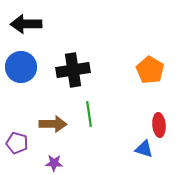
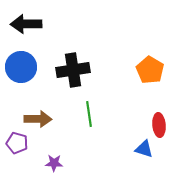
brown arrow: moved 15 px left, 5 px up
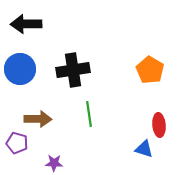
blue circle: moved 1 px left, 2 px down
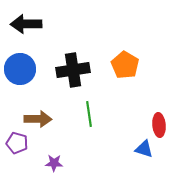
orange pentagon: moved 25 px left, 5 px up
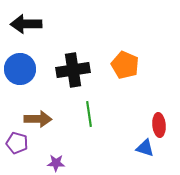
orange pentagon: rotated 8 degrees counterclockwise
blue triangle: moved 1 px right, 1 px up
purple star: moved 2 px right
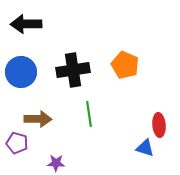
blue circle: moved 1 px right, 3 px down
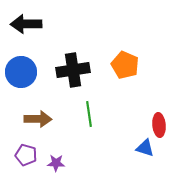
purple pentagon: moved 9 px right, 12 px down
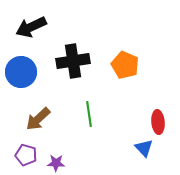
black arrow: moved 5 px right, 3 px down; rotated 24 degrees counterclockwise
black cross: moved 9 px up
brown arrow: rotated 136 degrees clockwise
red ellipse: moved 1 px left, 3 px up
blue triangle: moved 1 px left; rotated 30 degrees clockwise
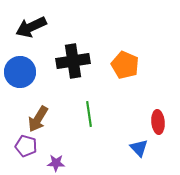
blue circle: moved 1 px left
brown arrow: rotated 16 degrees counterclockwise
blue triangle: moved 5 px left
purple pentagon: moved 9 px up
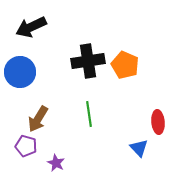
black cross: moved 15 px right
purple star: rotated 24 degrees clockwise
